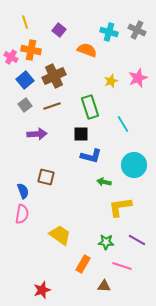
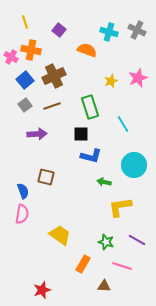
green star: rotated 14 degrees clockwise
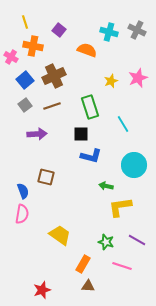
orange cross: moved 2 px right, 4 px up
green arrow: moved 2 px right, 4 px down
brown triangle: moved 16 px left
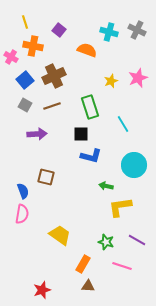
gray square: rotated 24 degrees counterclockwise
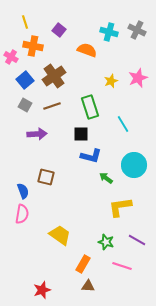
brown cross: rotated 10 degrees counterclockwise
green arrow: moved 8 px up; rotated 24 degrees clockwise
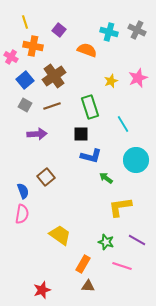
cyan circle: moved 2 px right, 5 px up
brown square: rotated 36 degrees clockwise
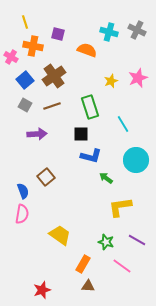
purple square: moved 1 px left, 4 px down; rotated 24 degrees counterclockwise
pink line: rotated 18 degrees clockwise
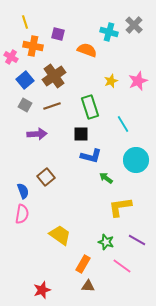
gray cross: moved 3 px left, 5 px up; rotated 18 degrees clockwise
pink star: moved 3 px down
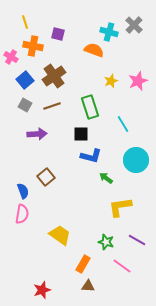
orange semicircle: moved 7 px right
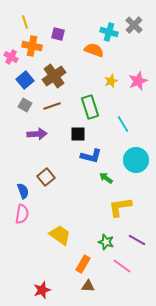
orange cross: moved 1 px left
black square: moved 3 px left
